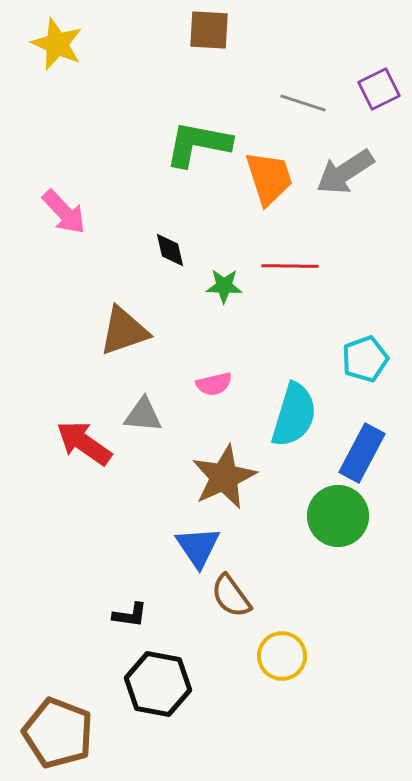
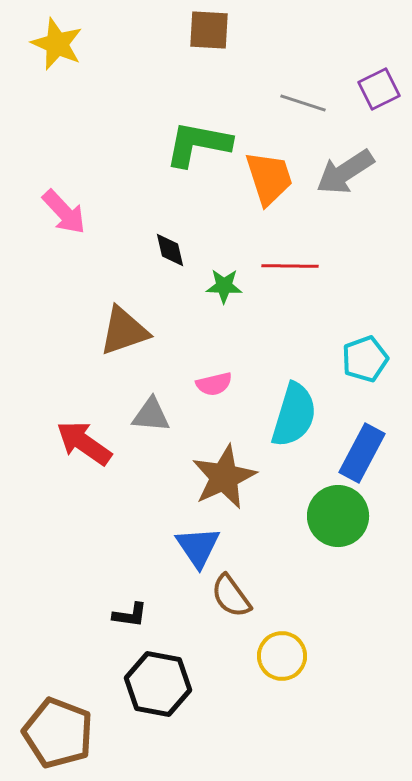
gray triangle: moved 8 px right
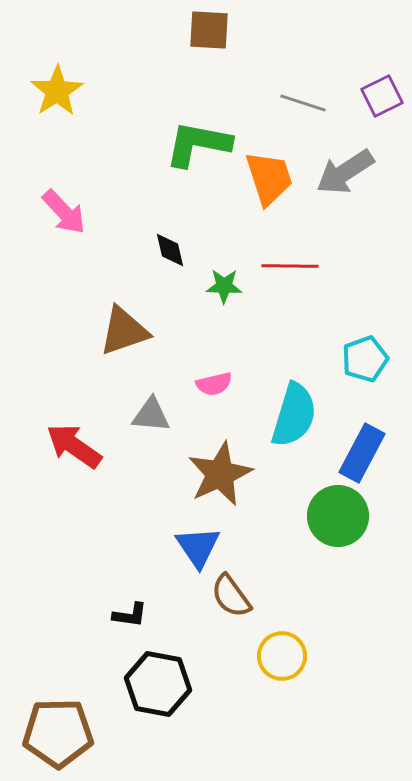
yellow star: moved 47 px down; rotated 16 degrees clockwise
purple square: moved 3 px right, 7 px down
red arrow: moved 10 px left, 3 px down
brown star: moved 4 px left, 3 px up
brown pentagon: rotated 22 degrees counterclockwise
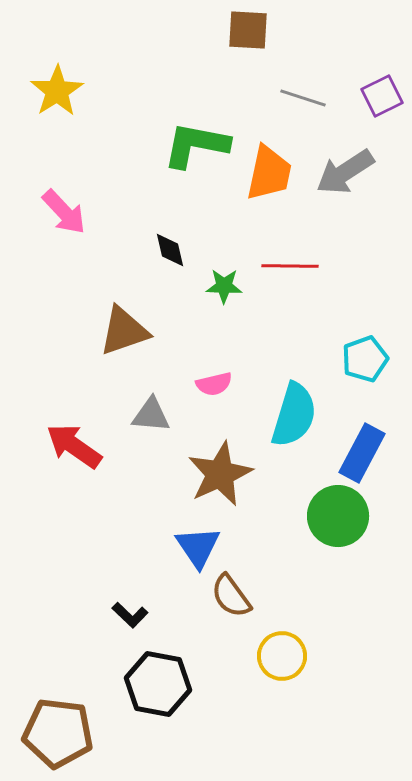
brown square: moved 39 px right
gray line: moved 5 px up
green L-shape: moved 2 px left, 1 px down
orange trapezoid: moved 5 px up; rotated 30 degrees clockwise
black L-shape: rotated 36 degrees clockwise
brown pentagon: rotated 8 degrees clockwise
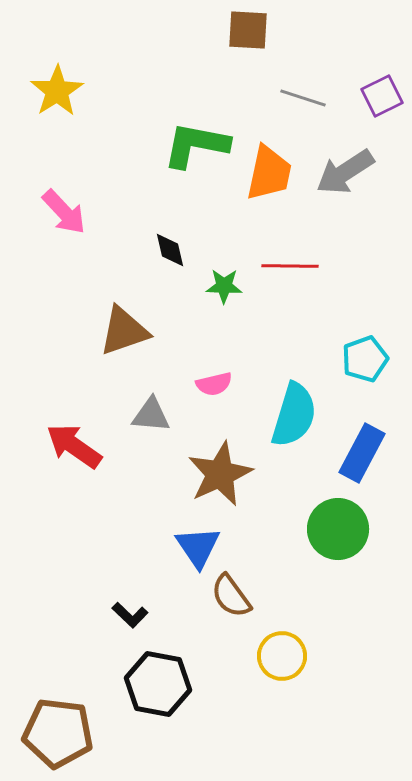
green circle: moved 13 px down
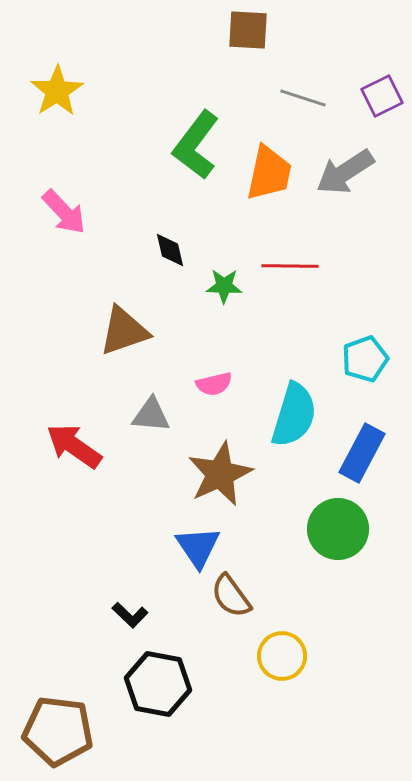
green L-shape: rotated 64 degrees counterclockwise
brown pentagon: moved 2 px up
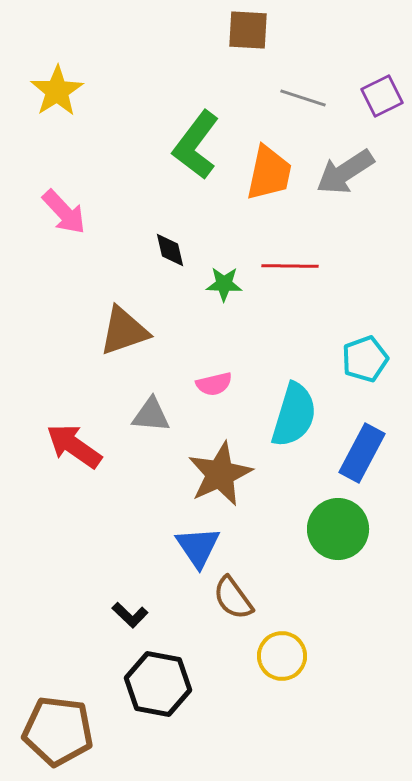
green star: moved 2 px up
brown semicircle: moved 2 px right, 2 px down
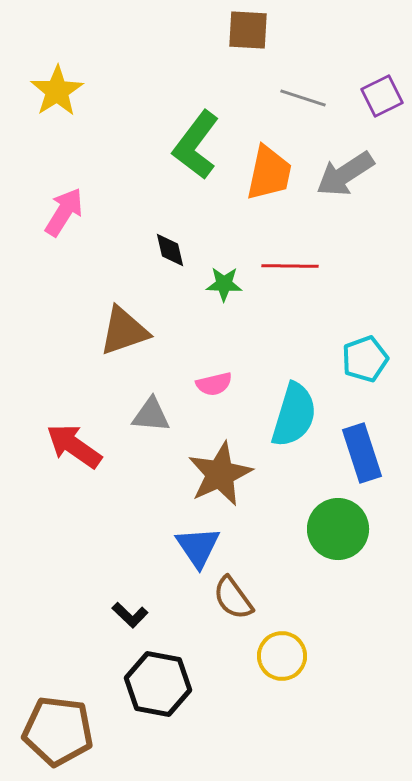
gray arrow: moved 2 px down
pink arrow: rotated 105 degrees counterclockwise
blue rectangle: rotated 46 degrees counterclockwise
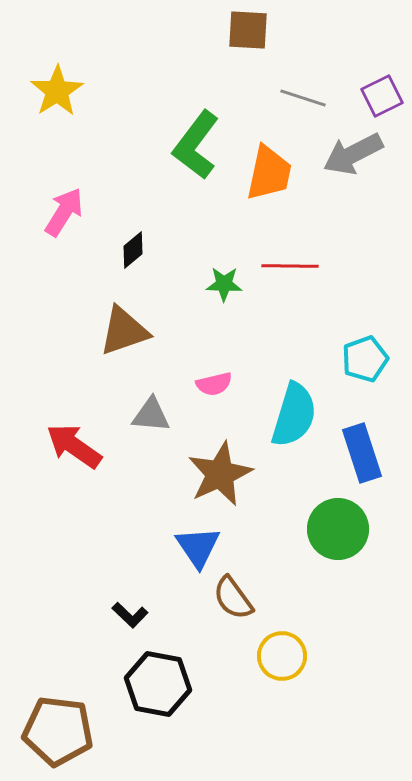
gray arrow: moved 8 px right, 20 px up; rotated 6 degrees clockwise
black diamond: moved 37 px left; rotated 63 degrees clockwise
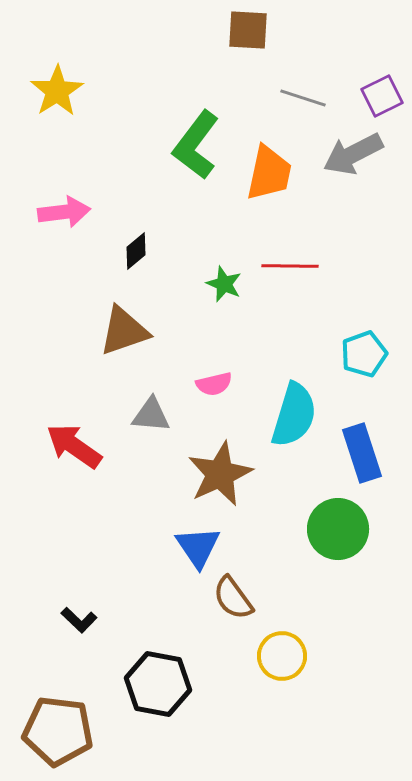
pink arrow: rotated 51 degrees clockwise
black diamond: moved 3 px right, 1 px down
green star: rotated 21 degrees clockwise
cyan pentagon: moved 1 px left, 5 px up
black L-shape: moved 51 px left, 5 px down
